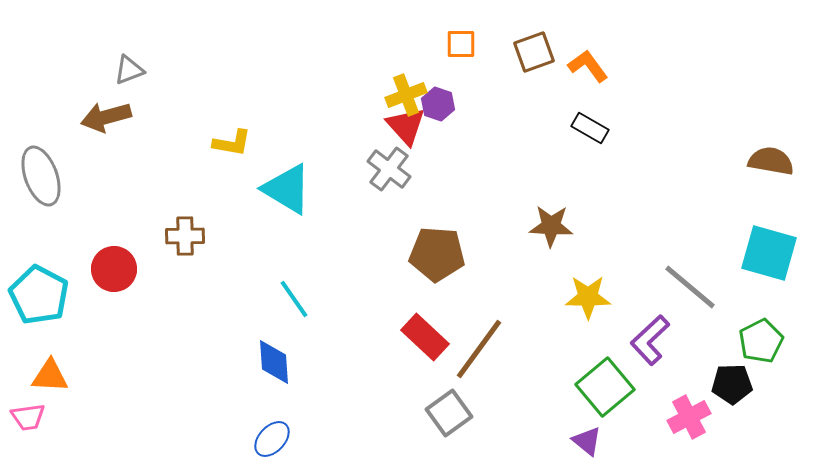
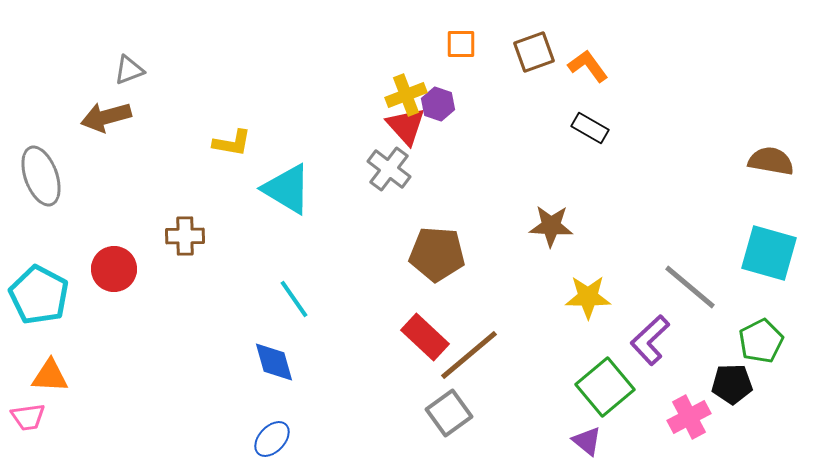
brown line: moved 10 px left, 6 px down; rotated 14 degrees clockwise
blue diamond: rotated 12 degrees counterclockwise
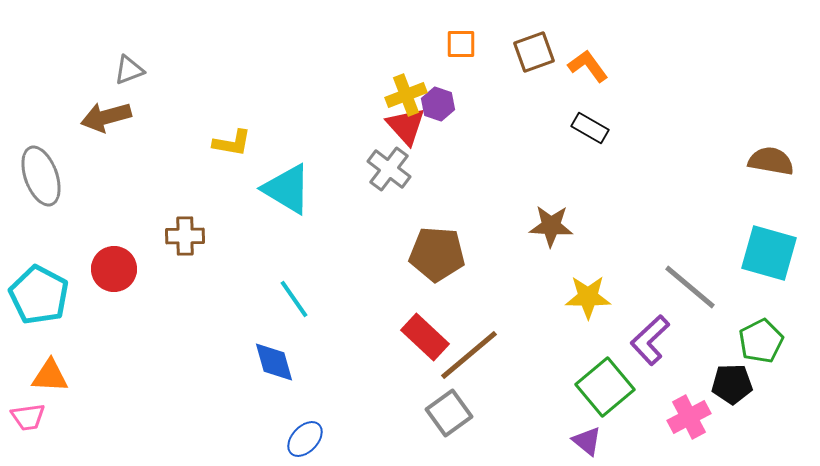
blue ellipse: moved 33 px right
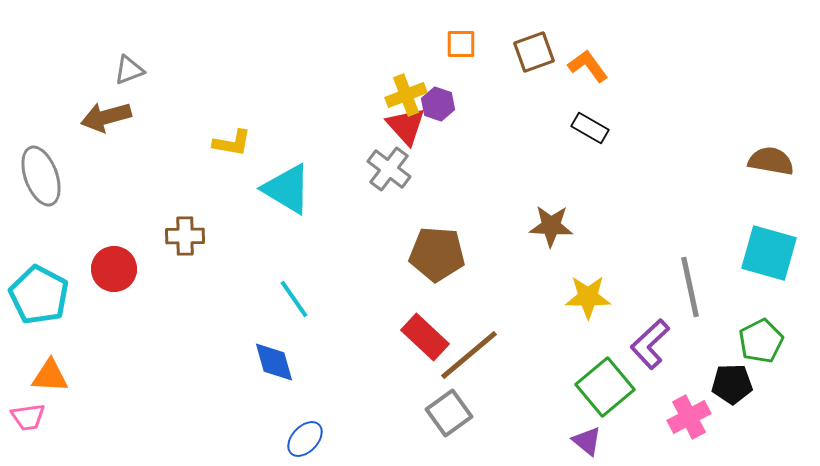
gray line: rotated 38 degrees clockwise
purple L-shape: moved 4 px down
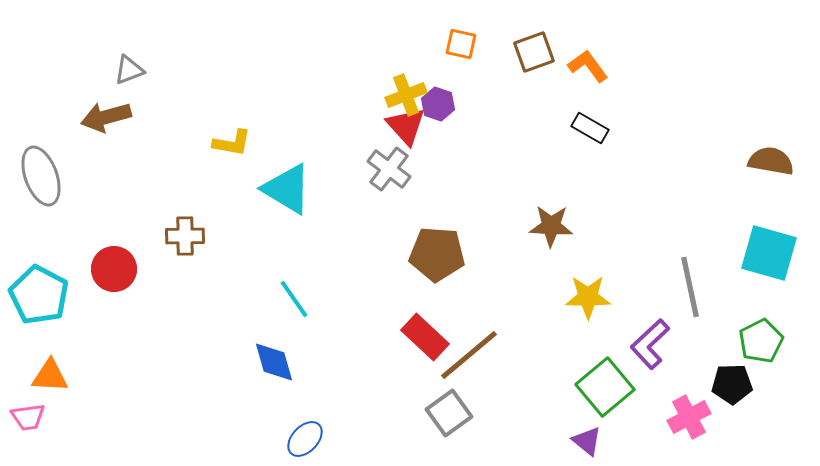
orange square: rotated 12 degrees clockwise
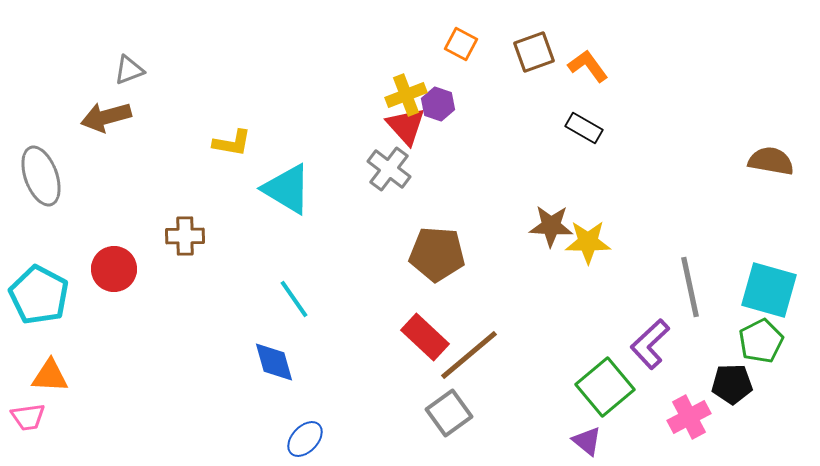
orange square: rotated 16 degrees clockwise
black rectangle: moved 6 px left
cyan square: moved 37 px down
yellow star: moved 55 px up
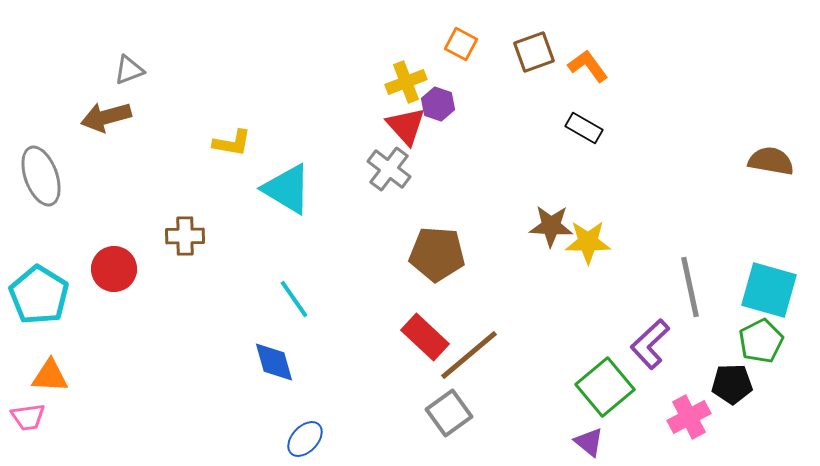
yellow cross: moved 13 px up
cyan pentagon: rotated 4 degrees clockwise
purple triangle: moved 2 px right, 1 px down
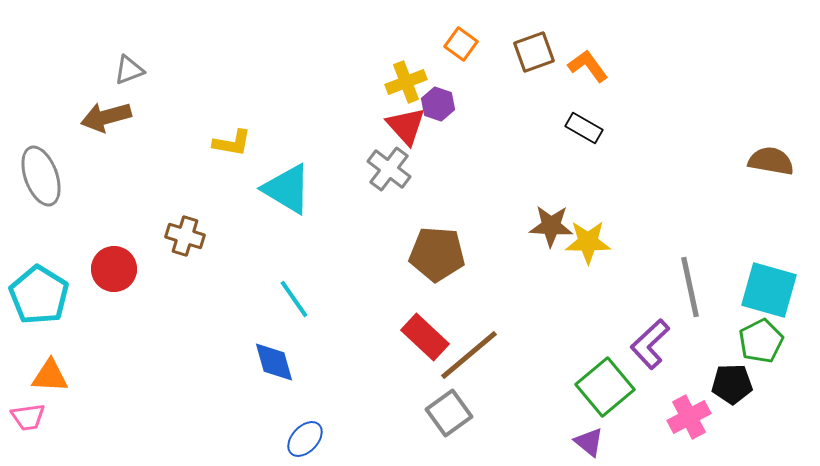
orange square: rotated 8 degrees clockwise
brown cross: rotated 18 degrees clockwise
